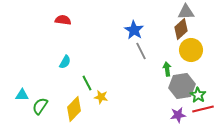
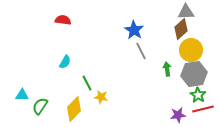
gray hexagon: moved 12 px right, 12 px up
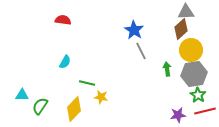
green line: rotated 49 degrees counterclockwise
red line: moved 2 px right, 2 px down
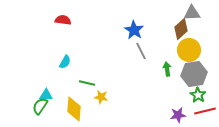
gray triangle: moved 6 px right, 1 px down
yellow circle: moved 2 px left
cyan triangle: moved 24 px right
yellow diamond: rotated 40 degrees counterclockwise
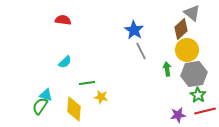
gray triangle: rotated 42 degrees clockwise
yellow circle: moved 2 px left
cyan semicircle: rotated 16 degrees clockwise
green line: rotated 21 degrees counterclockwise
cyan triangle: rotated 16 degrees clockwise
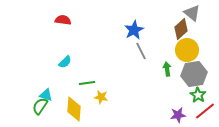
blue star: rotated 12 degrees clockwise
red line: rotated 25 degrees counterclockwise
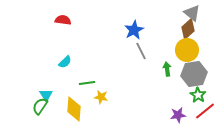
brown diamond: moved 7 px right
cyan triangle: rotated 40 degrees clockwise
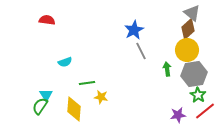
red semicircle: moved 16 px left
cyan semicircle: rotated 24 degrees clockwise
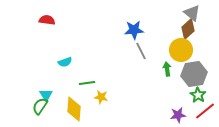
blue star: rotated 24 degrees clockwise
yellow circle: moved 6 px left
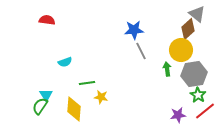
gray triangle: moved 5 px right, 1 px down
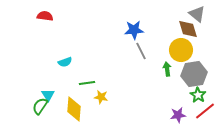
red semicircle: moved 2 px left, 4 px up
brown diamond: rotated 65 degrees counterclockwise
cyan triangle: moved 2 px right
